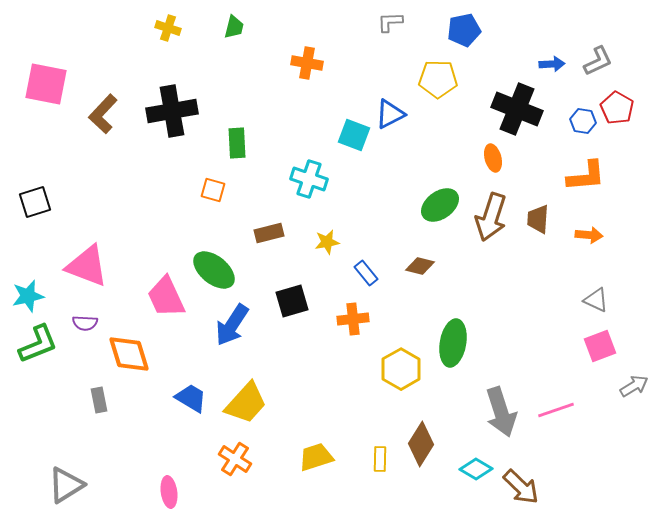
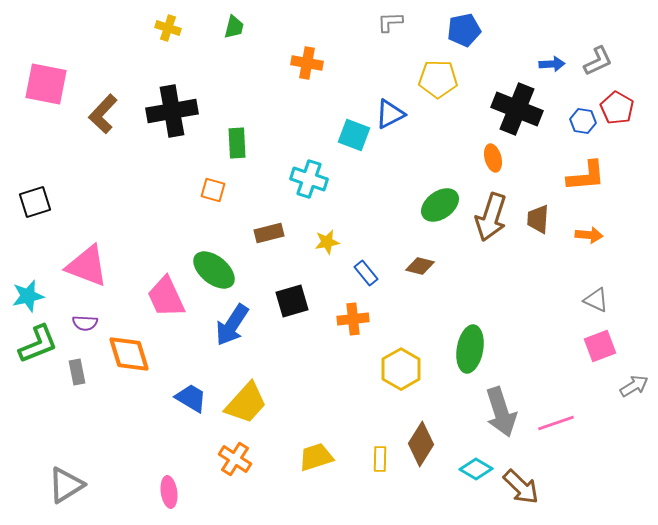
green ellipse at (453, 343): moved 17 px right, 6 px down
gray rectangle at (99, 400): moved 22 px left, 28 px up
pink line at (556, 410): moved 13 px down
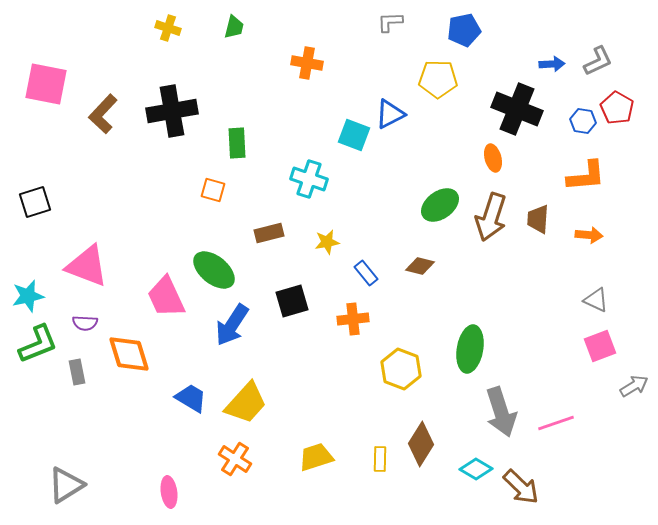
yellow hexagon at (401, 369): rotated 9 degrees counterclockwise
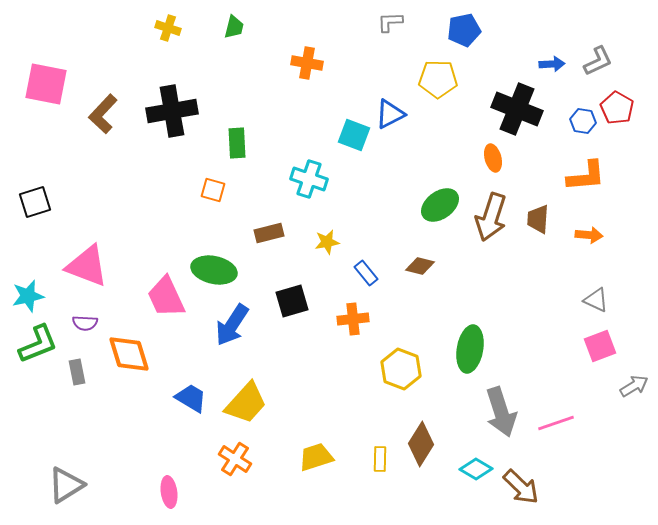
green ellipse at (214, 270): rotated 27 degrees counterclockwise
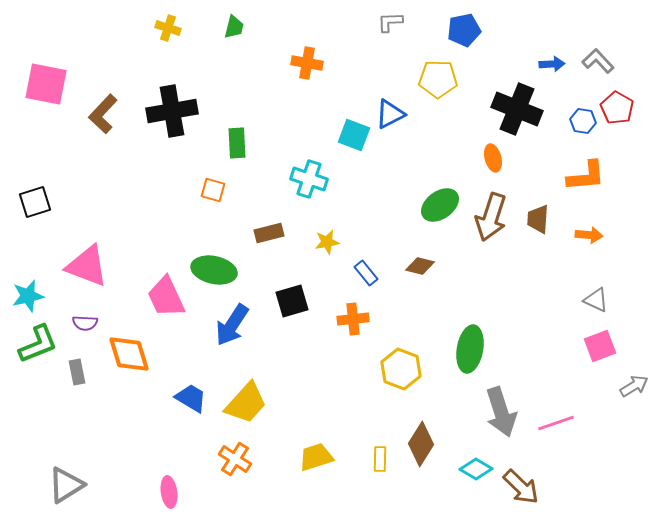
gray L-shape at (598, 61): rotated 108 degrees counterclockwise
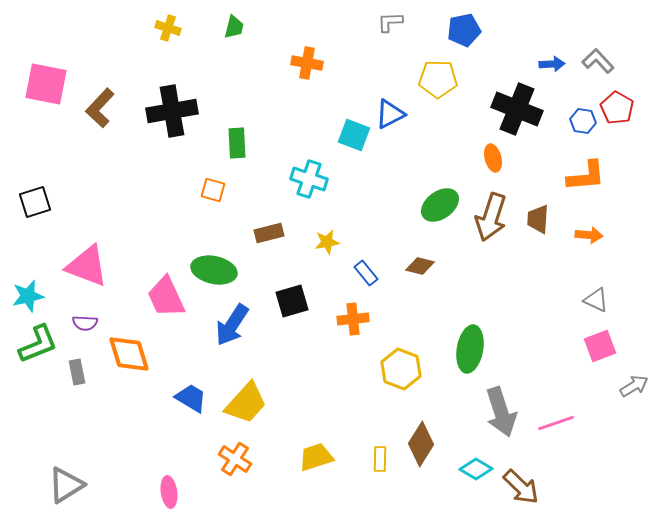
brown L-shape at (103, 114): moved 3 px left, 6 px up
